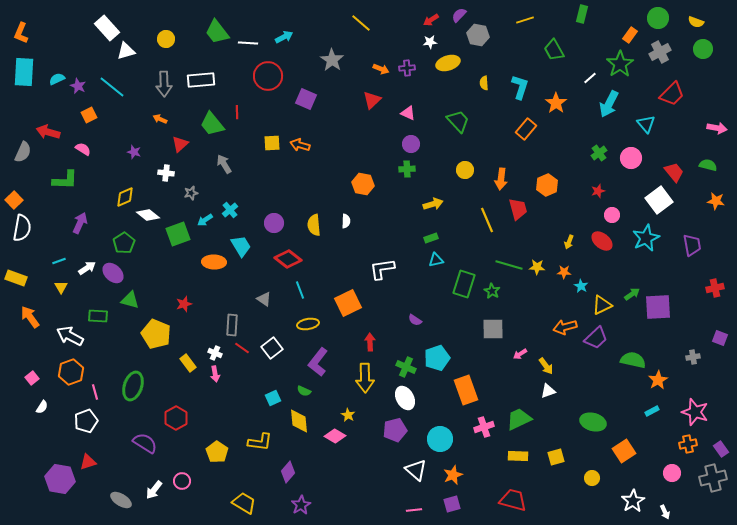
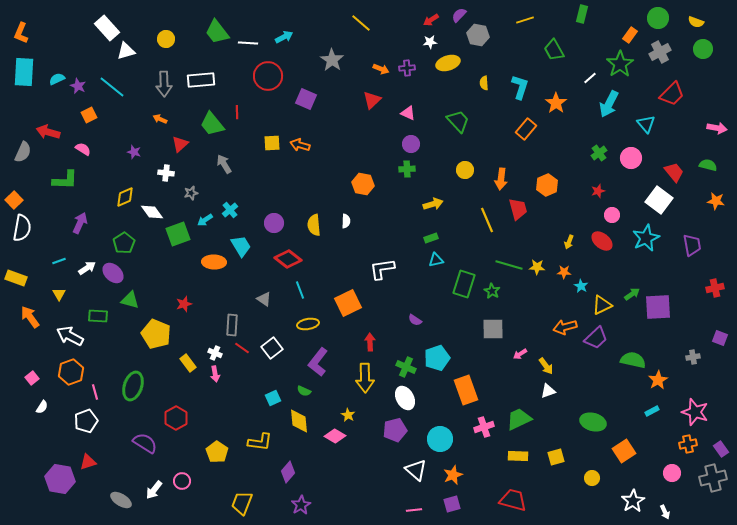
white square at (659, 200): rotated 16 degrees counterclockwise
white diamond at (148, 215): moved 4 px right, 3 px up; rotated 15 degrees clockwise
yellow triangle at (61, 287): moved 2 px left, 7 px down
yellow trapezoid at (244, 503): moved 2 px left; rotated 100 degrees counterclockwise
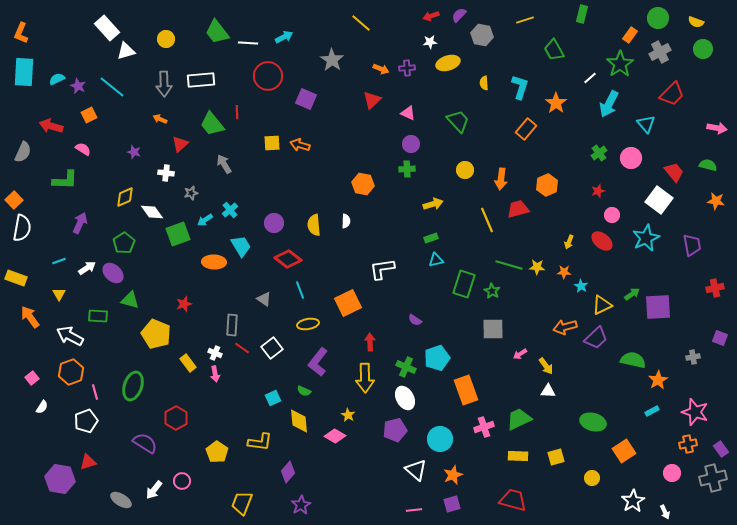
red arrow at (431, 20): moved 4 px up; rotated 14 degrees clockwise
gray hexagon at (478, 35): moved 4 px right
red arrow at (48, 132): moved 3 px right, 6 px up
red trapezoid at (518, 209): rotated 90 degrees counterclockwise
white triangle at (548, 391): rotated 21 degrees clockwise
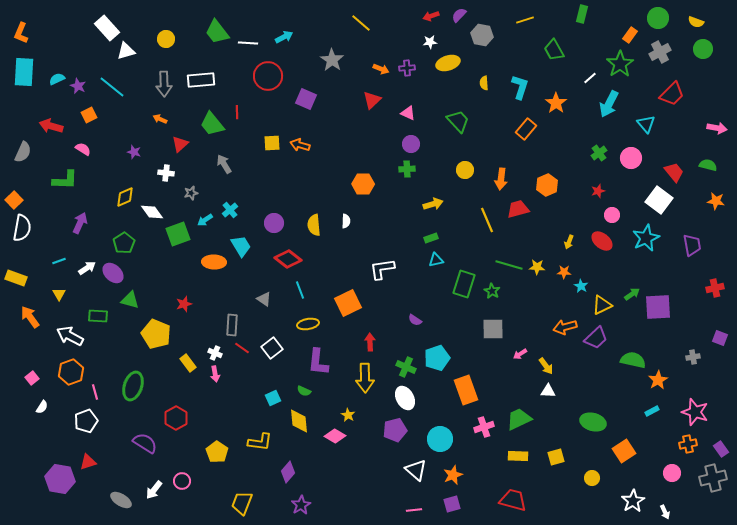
orange hexagon at (363, 184): rotated 10 degrees counterclockwise
purple L-shape at (318, 362): rotated 32 degrees counterclockwise
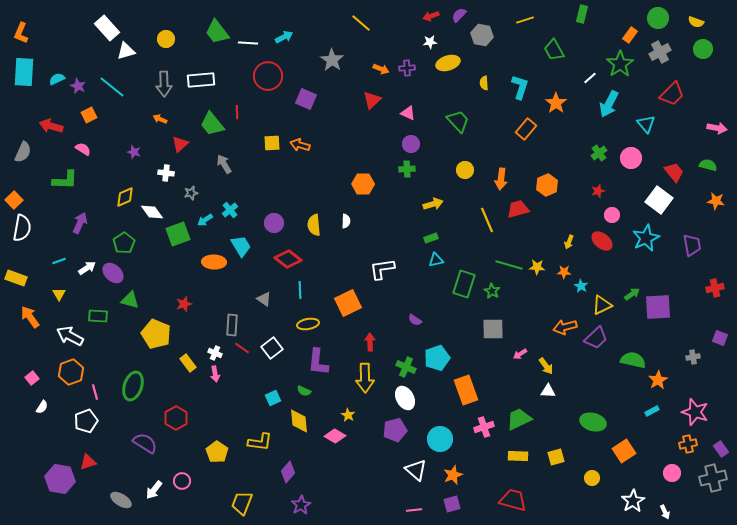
cyan line at (300, 290): rotated 18 degrees clockwise
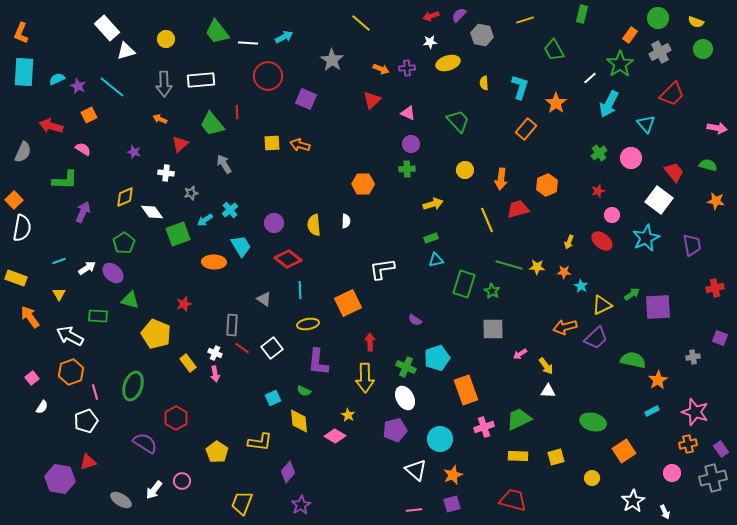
purple arrow at (80, 223): moved 3 px right, 11 px up
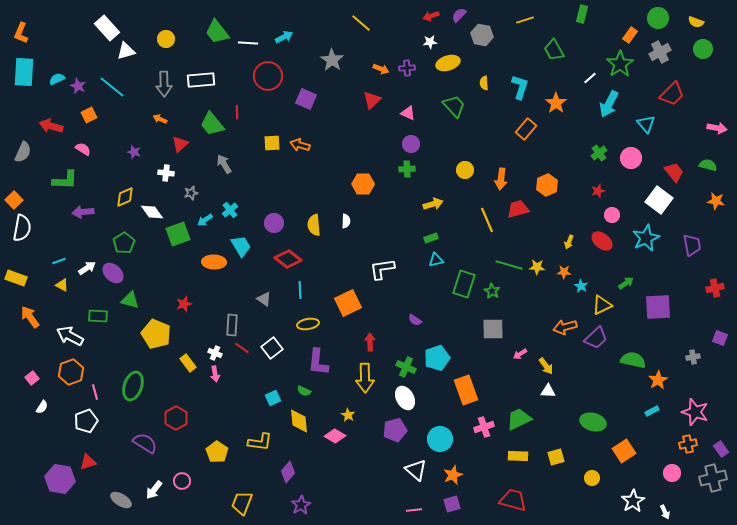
green trapezoid at (458, 121): moved 4 px left, 15 px up
purple arrow at (83, 212): rotated 120 degrees counterclockwise
yellow triangle at (59, 294): moved 3 px right, 9 px up; rotated 32 degrees counterclockwise
green arrow at (632, 294): moved 6 px left, 11 px up
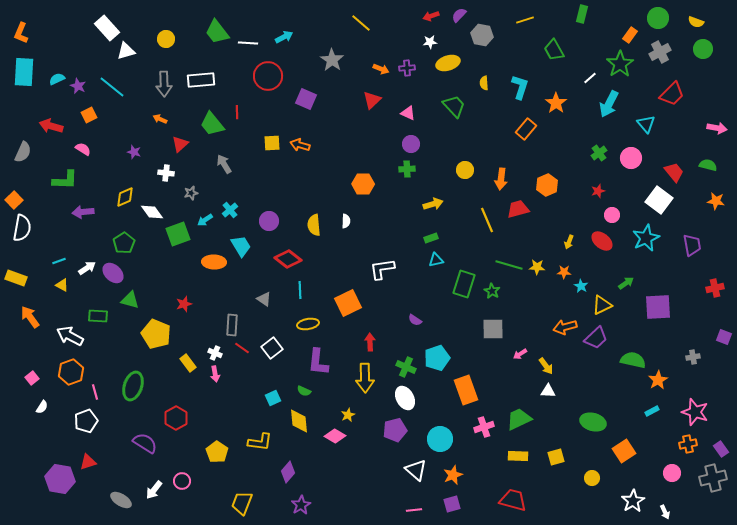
purple circle at (274, 223): moved 5 px left, 2 px up
purple square at (720, 338): moved 4 px right, 1 px up
yellow star at (348, 415): rotated 16 degrees clockwise
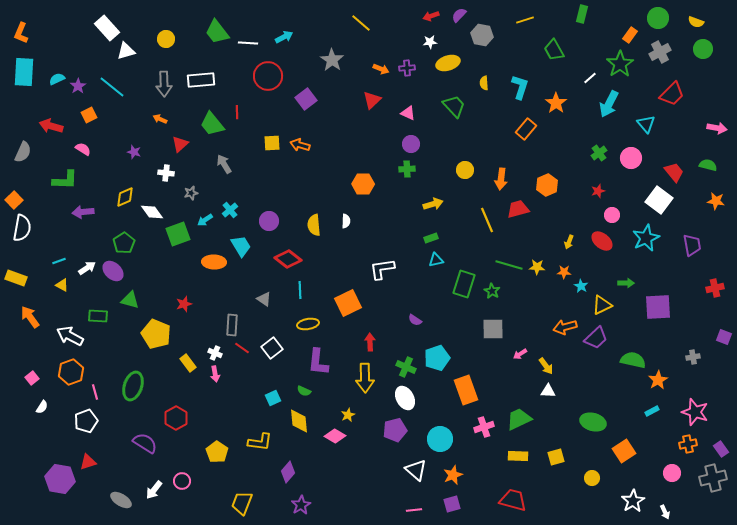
purple star at (78, 86): rotated 14 degrees clockwise
purple square at (306, 99): rotated 30 degrees clockwise
purple ellipse at (113, 273): moved 2 px up
green arrow at (626, 283): rotated 35 degrees clockwise
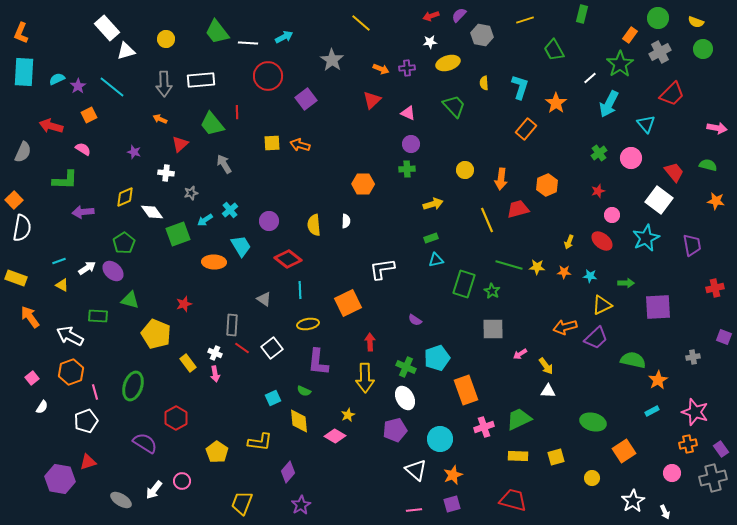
cyan star at (581, 286): moved 9 px right, 10 px up; rotated 24 degrees counterclockwise
